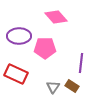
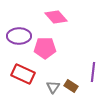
purple line: moved 12 px right, 9 px down
red rectangle: moved 7 px right
brown rectangle: moved 1 px left
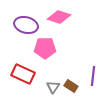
pink diamond: moved 3 px right; rotated 30 degrees counterclockwise
purple ellipse: moved 7 px right, 11 px up; rotated 15 degrees clockwise
purple line: moved 4 px down
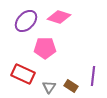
purple ellipse: moved 4 px up; rotated 60 degrees counterclockwise
gray triangle: moved 4 px left
